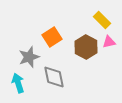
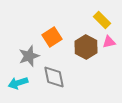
gray star: moved 1 px up
cyan arrow: rotated 90 degrees counterclockwise
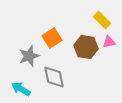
orange square: moved 1 px down
brown hexagon: rotated 20 degrees counterclockwise
cyan arrow: moved 3 px right, 6 px down; rotated 48 degrees clockwise
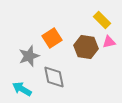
cyan arrow: moved 1 px right
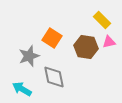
orange square: rotated 24 degrees counterclockwise
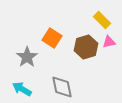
brown hexagon: rotated 25 degrees counterclockwise
gray star: moved 2 px left, 1 px down; rotated 15 degrees counterclockwise
gray diamond: moved 8 px right, 10 px down
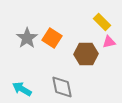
yellow rectangle: moved 2 px down
brown hexagon: moved 7 px down; rotated 15 degrees clockwise
gray star: moved 19 px up
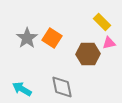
pink triangle: moved 1 px down
brown hexagon: moved 2 px right
